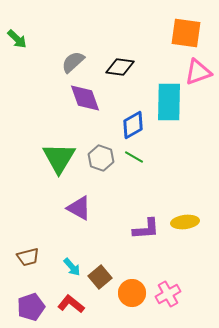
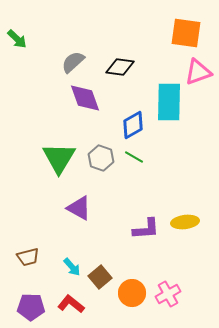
purple pentagon: rotated 20 degrees clockwise
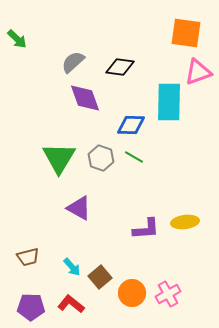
blue diamond: moved 2 px left; rotated 32 degrees clockwise
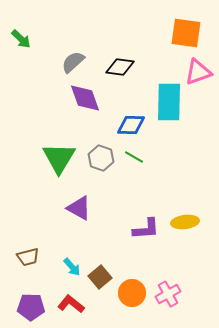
green arrow: moved 4 px right
